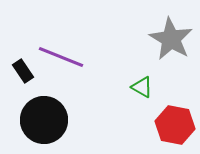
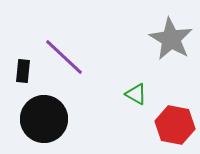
purple line: moved 3 px right; rotated 21 degrees clockwise
black rectangle: rotated 40 degrees clockwise
green triangle: moved 6 px left, 7 px down
black circle: moved 1 px up
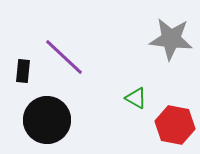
gray star: rotated 24 degrees counterclockwise
green triangle: moved 4 px down
black circle: moved 3 px right, 1 px down
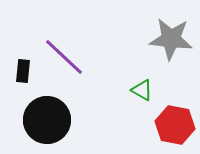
green triangle: moved 6 px right, 8 px up
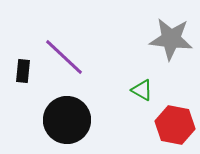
black circle: moved 20 px right
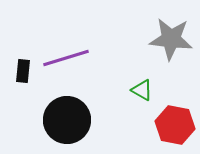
purple line: moved 2 px right, 1 px down; rotated 60 degrees counterclockwise
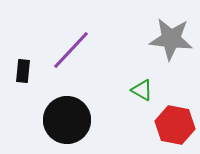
purple line: moved 5 px right, 8 px up; rotated 30 degrees counterclockwise
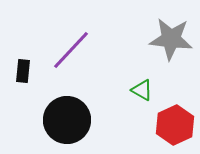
red hexagon: rotated 24 degrees clockwise
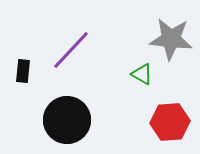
green triangle: moved 16 px up
red hexagon: moved 5 px left, 3 px up; rotated 21 degrees clockwise
